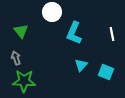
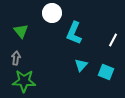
white circle: moved 1 px down
white line: moved 1 px right, 6 px down; rotated 40 degrees clockwise
gray arrow: rotated 24 degrees clockwise
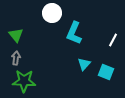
green triangle: moved 5 px left, 4 px down
cyan triangle: moved 3 px right, 1 px up
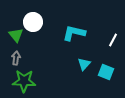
white circle: moved 19 px left, 9 px down
cyan L-shape: rotated 80 degrees clockwise
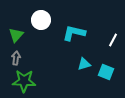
white circle: moved 8 px right, 2 px up
green triangle: rotated 21 degrees clockwise
cyan triangle: rotated 32 degrees clockwise
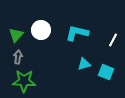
white circle: moved 10 px down
cyan L-shape: moved 3 px right
gray arrow: moved 2 px right, 1 px up
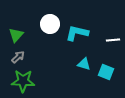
white circle: moved 9 px right, 6 px up
white line: rotated 56 degrees clockwise
gray arrow: rotated 40 degrees clockwise
cyan triangle: rotated 32 degrees clockwise
green star: moved 1 px left
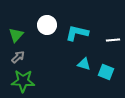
white circle: moved 3 px left, 1 px down
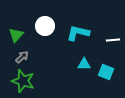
white circle: moved 2 px left, 1 px down
cyan L-shape: moved 1 px right
gray arrow: moved 4 px right
cyan triangle: rotated 16 degrees counterclockwise
green star: rotated 15 degrees clockwise
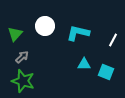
green triangle: moved 1 px left, 1 px up
white line: rotated 56 degrees counterclockwise
